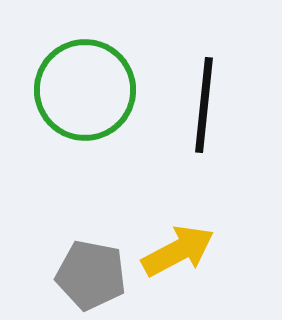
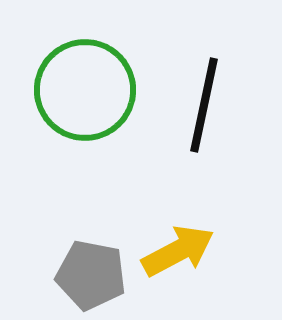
black line: rotated 6 degrees clockwise
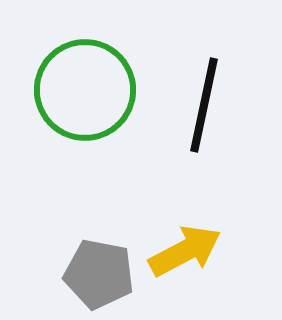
yellow arrow: moved 7 px right
gray pentagon: moved 8 px right, 1 px up
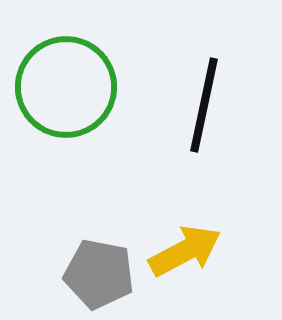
green circle: moved 19 px left, 3 px up
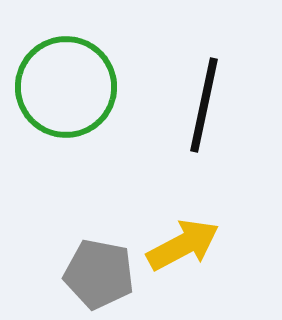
yellow arrow: moved 2 px left, 6 px up
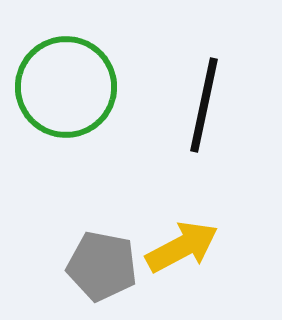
yellow arrow: moved 1 px left, 2 px down
gray pentagon: moved 3 px right, 8 px up
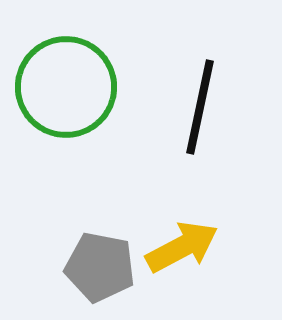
black line: moved 4 px left, 2 px down
gray pentagon: moved 2 px left, 1 px down
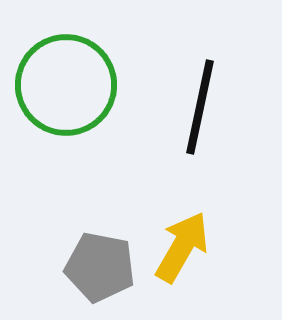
green circle: moved 2 px up
yellow arrow: rotated 32 degrees counterclockwise
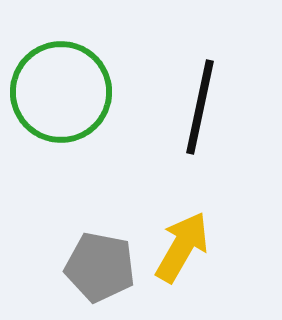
green circle: moved 5 px left, 7 px down
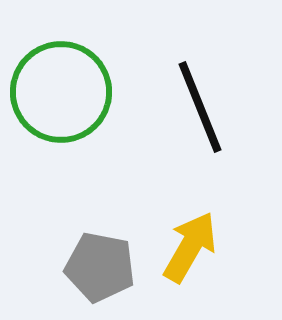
black line: rotated 34 degrees counterclockwise
yellow arrow: moved 8 px right
